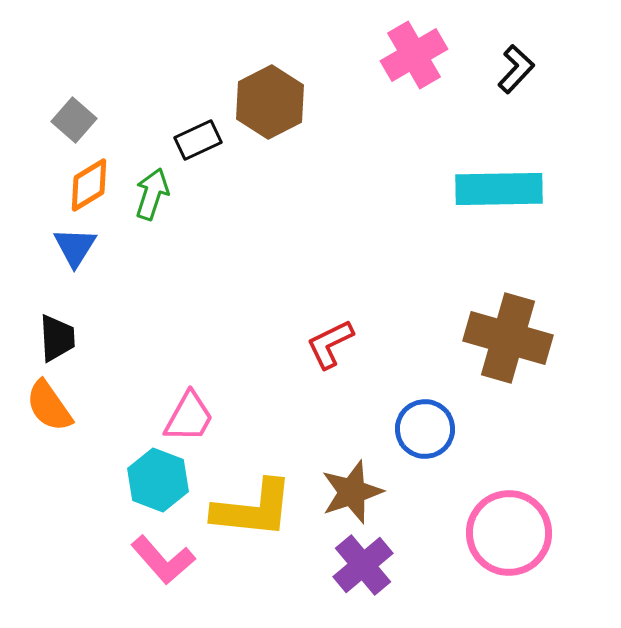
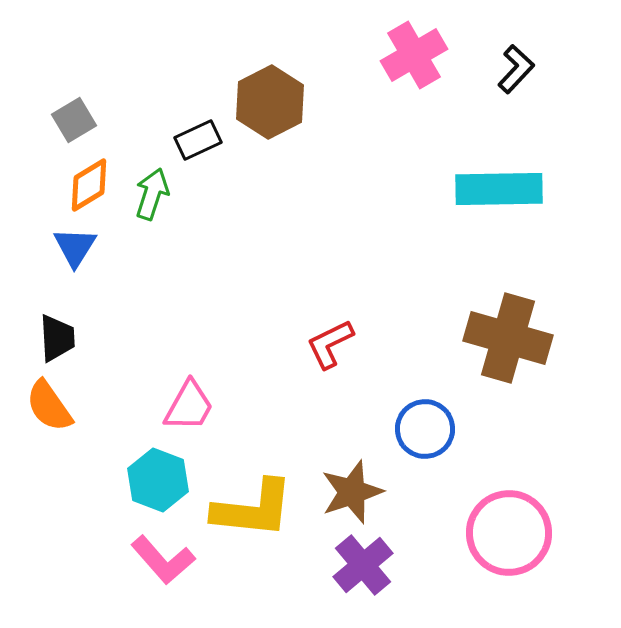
gray square: rotated 18 degrees clockwise
pink trapezoid: moved 11 px up
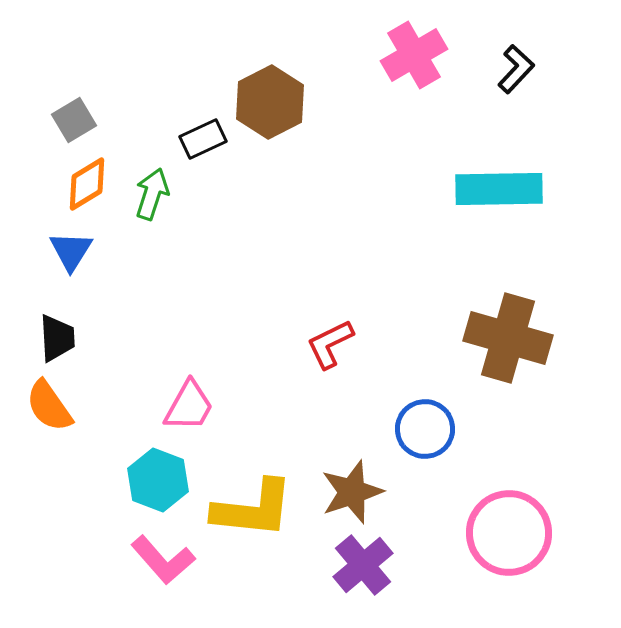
black rectangle: moved 5 px right, 1 px up
orange diamond: moved 2 px left, 1 px up
blue triangle: moved 4 px left, 4 px down
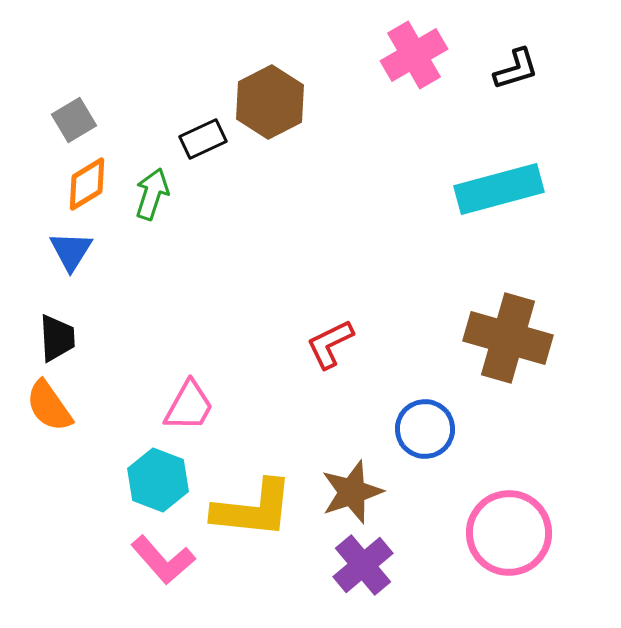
black L-shape: rotated 30 degrees clockwise
cyan rectangle: rotated 14 degrees counterclockwise
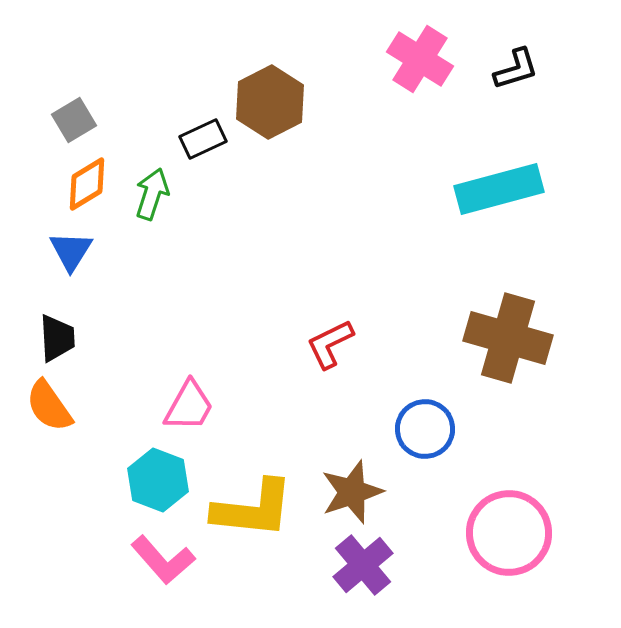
pink cross: moved 6 px right, 4 px down; rotated 28 degrees counterclockwise
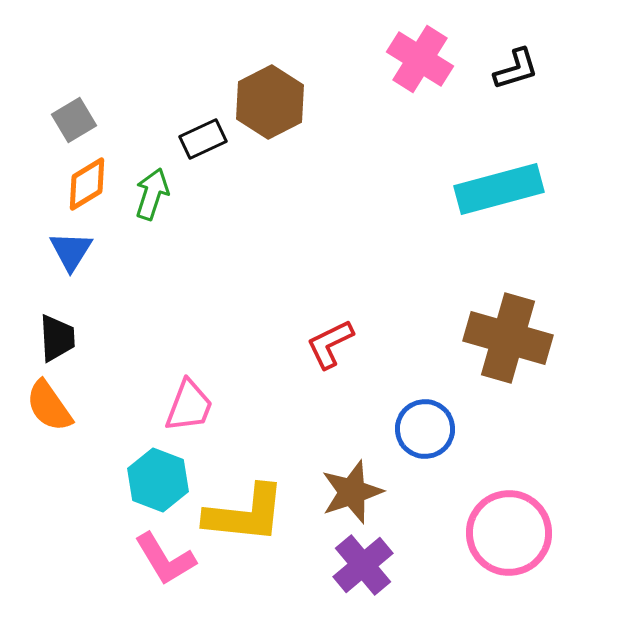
pink trapezoid: rotated 8 degrees counterclockwise
yellow L-shape: moved 8 px left, 5 px down
pink L-shape: moved 2 px right, 1 px up; rotated 10 degrees clockwise
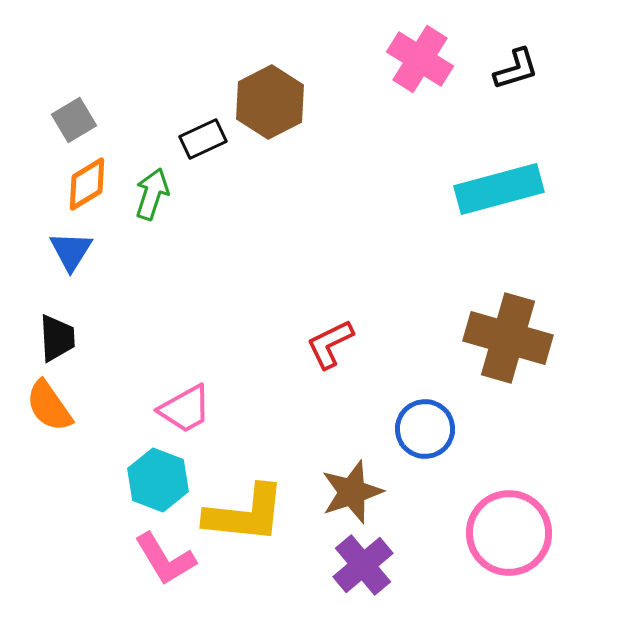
pink trapezoid: moved 4 px left, 3 px down; rotated 40 degrees clockwise
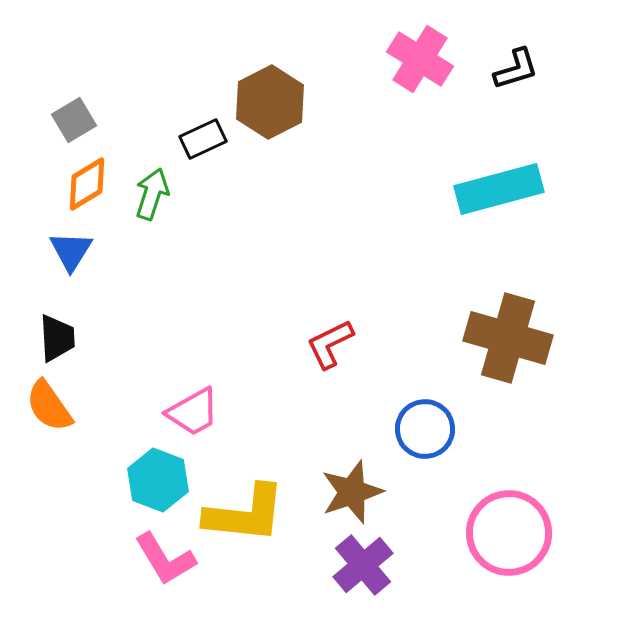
pink trapezoid: moved 8 px right, 3 px down
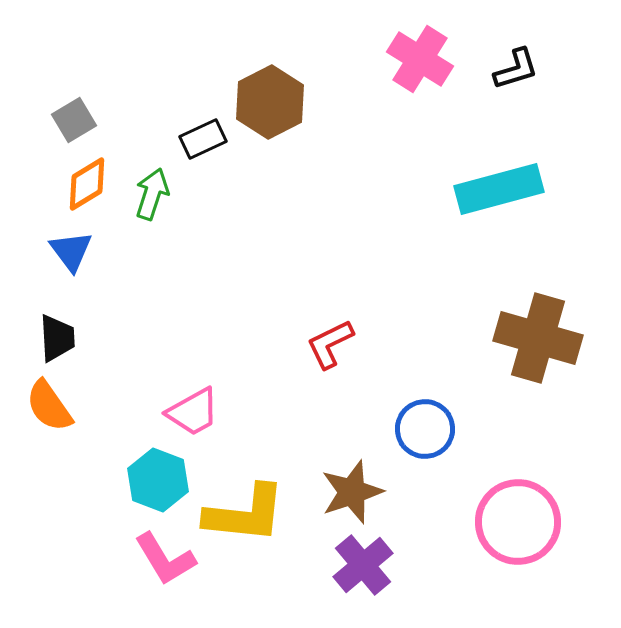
blue triangle: rotated 9 degrees counterclockwise
brown cross: moved 30 px right
pink circle: moved 9 px right, 11 px up
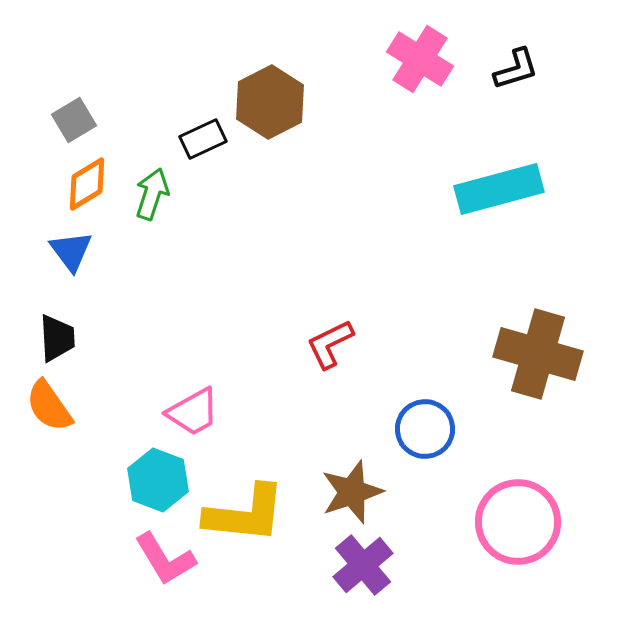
brown cross: moved 16 px down
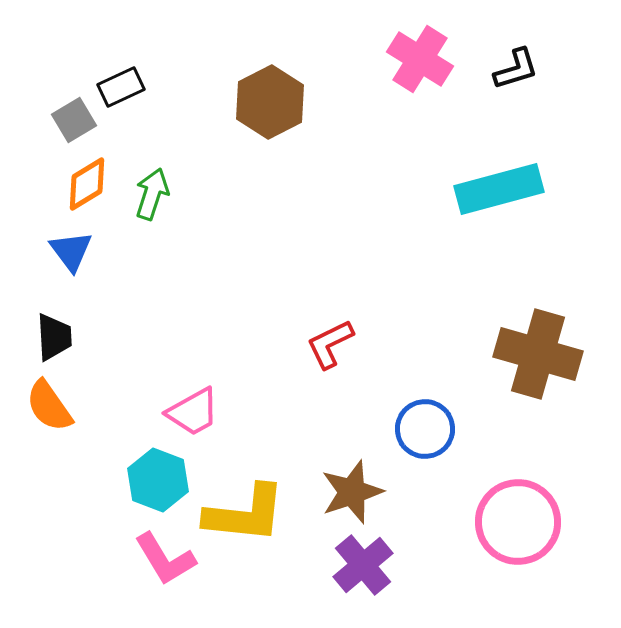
black rectangle: moved 82 px left, 52 px up
black trapezoid: moved 3 px left, 1 px up
